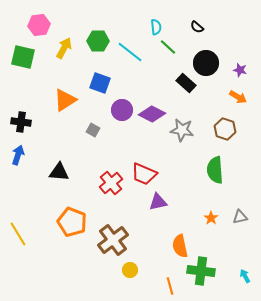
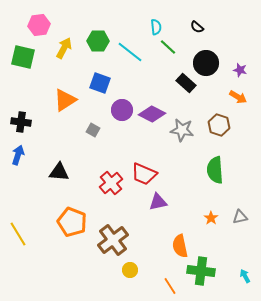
brown hexagon: moved 6 px left, 4 px up
orange line: rotated 18 degrees counterclockwise
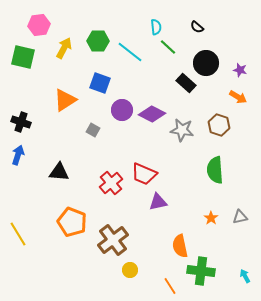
black cross: rotated 12 degrees clockwise
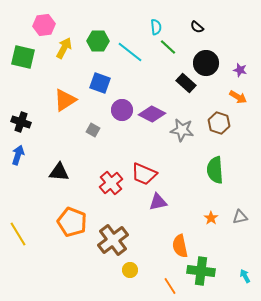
pink hexagon: moved 5 px right
brown hexagon: moved 2 px up
